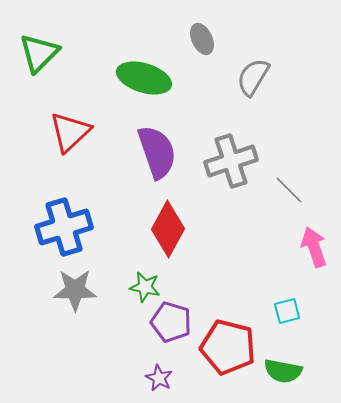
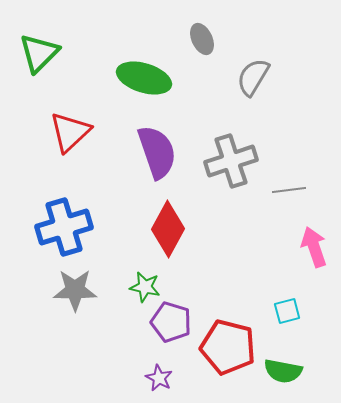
gray line: rotated 52 degrees counterclockwise
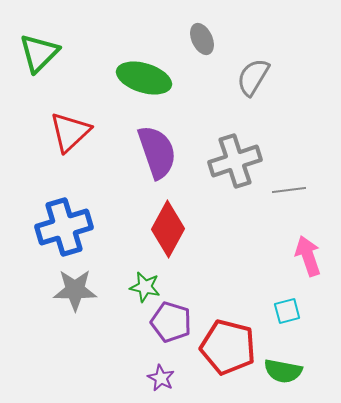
gray cross: moved 4 px right
pink arrow: moved 6 px left, 9 px down
purple star: moved 2 px right
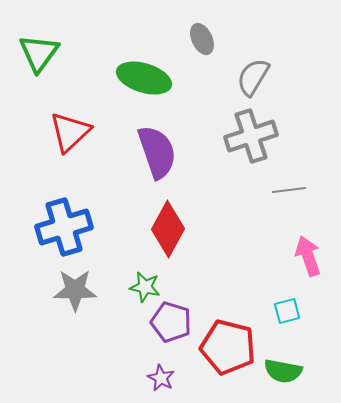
green triangle: rotated 9 degrees counterclockwise
gray cross: moved 16 px right, 25 px up
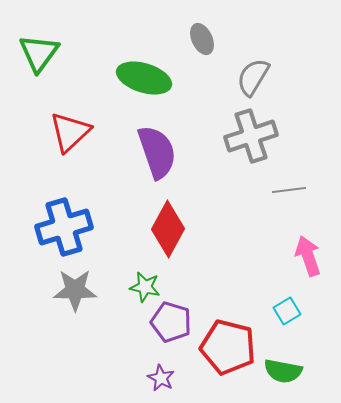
cyan square: rotated 16 degrees counterclockwise
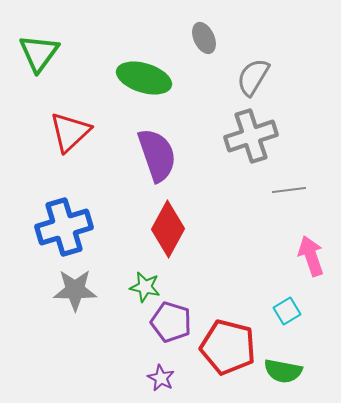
gray ellipse: moved 2 px right, 1 px up
purple semicircle: moved 3 px down
pink arrow: moved 3 px right
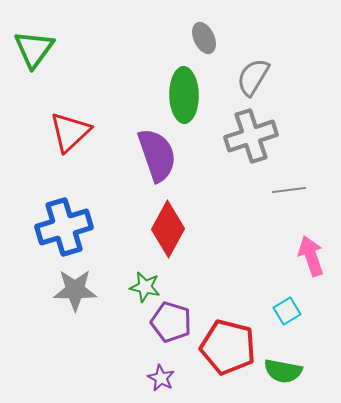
green triangle: moved 5 px left, 4 px up
green ellipse: moved 40 px right, 17 px down; rotated 72 degrees clockwise
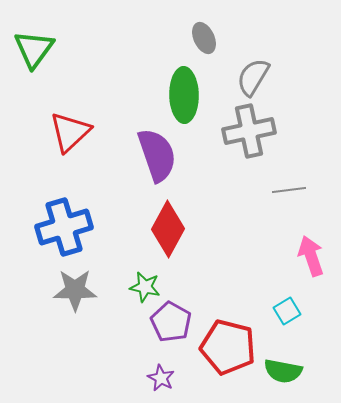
gray cross: moved 2 px left, 5 px up; rotated 6 degrees clockwise
purple pentagon: rotated 12 degrees clockwise
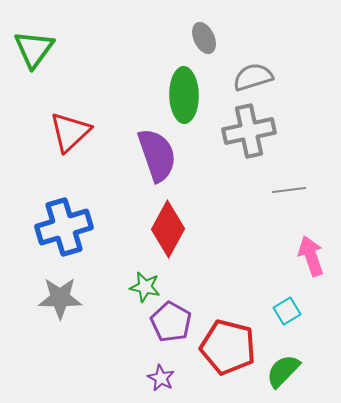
gray semicircle: rotated 42 degrees clockwise
gray star: moved 15 px left, 8 px down
green semicircle: rotated 123 degrees clockwise
